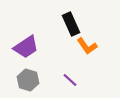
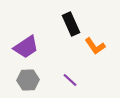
orange L-shape: moved 8 px right
gray hexagon: rotated 20 degrees counterclockwise
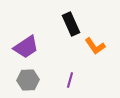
purple line: rotated 63 degrees clockwise
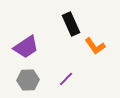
purple line: moved 4 px left, 1 px up; rotated 28 degrees clockwise
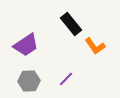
black rectangle: rotated 15 degrees counterclockwise
purple trapezoid: moved 2 px up
gray hexagon: moved 1 px right, 1 px down
